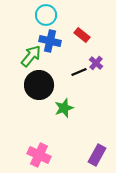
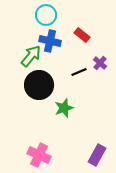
purple cross: moved 4 px right
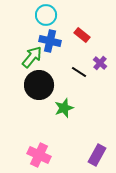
green arrow: moved 1 px right, 1 px down
black line: rotated 56 degrees clockwise
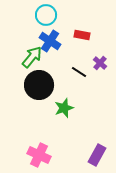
red rectangle: rotated 28 degrees counterclockwise
blue cross: rotated 20 degrees clockwise
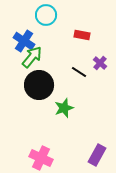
blue cross: moved 26 px left
pink cross: moved 2 px right, 3 px down
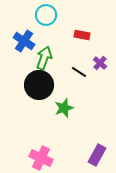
green arrow: moved 12 px right, 1 px down; rotated 20 degrees counterclockwise
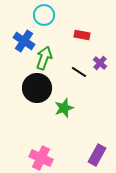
cyan circle: moved 2 px left
black circle: moved 2 px left, 3 px down
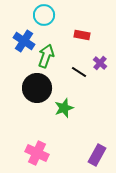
green arrow: moved 2 px right, 2 px up
pink cross: moved 4 px left, 5 px up
